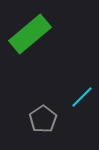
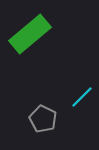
gray pentagon: rotated 12 degrees counterclockwise
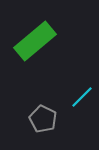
green rectangle: moved 5 px right, 7 px down
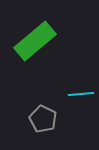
cyan line: moved 1 px left, 3 px up; rotated 40 degrees clockwise
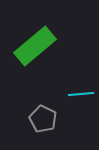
green rectangle: moved 5 px down
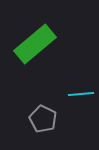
green rectangle: moved 2 px up
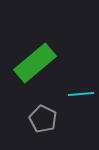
green rectangle: moved 19 px down
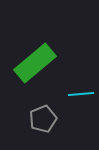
gray pentagon: rotated 24 degrees clockwise
